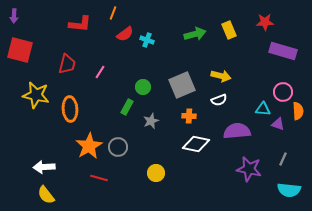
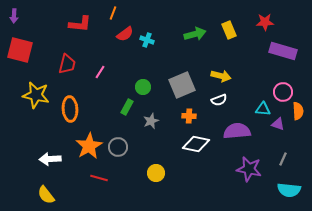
white arrow: moved 6 px right, 8 px up
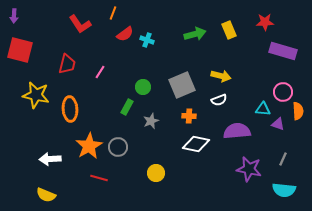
red L-shape: rotated 50 degrees clockwise
cyan semicircle: moved 5 px left
yellow semicircle: rotated 30 degrees counterclockwise
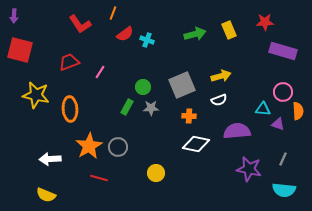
red trapezoid: moved 2 px right, 2 px up; rotated 125 degrees counterclockwise
yellow arrow: rotated 30 degrees counterclockwise
gray star: moved 13 px up; rotated 21 degrees clockwise
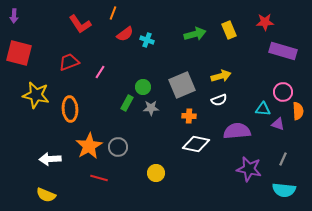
red square: moved 1 px left, 3 px down
green rectangle: moved 4 px up
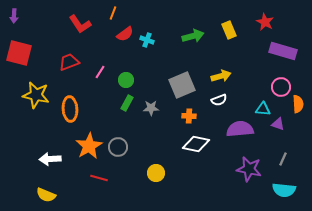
red star: rotated 30 degrees clockwise
green arrow: moved 2 px left, 2 px down
green circle: moved 17 px left, 7 px up
pink circle: moved 2 px left, 5 px up
orange semicircle: moved 7 px up
purple semicircle: moved 3 px right, 2 px up
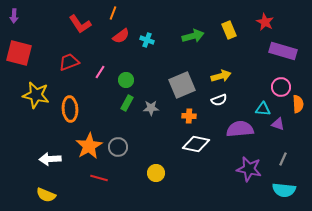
red semicircle: moved 4 px left, 2 px down
